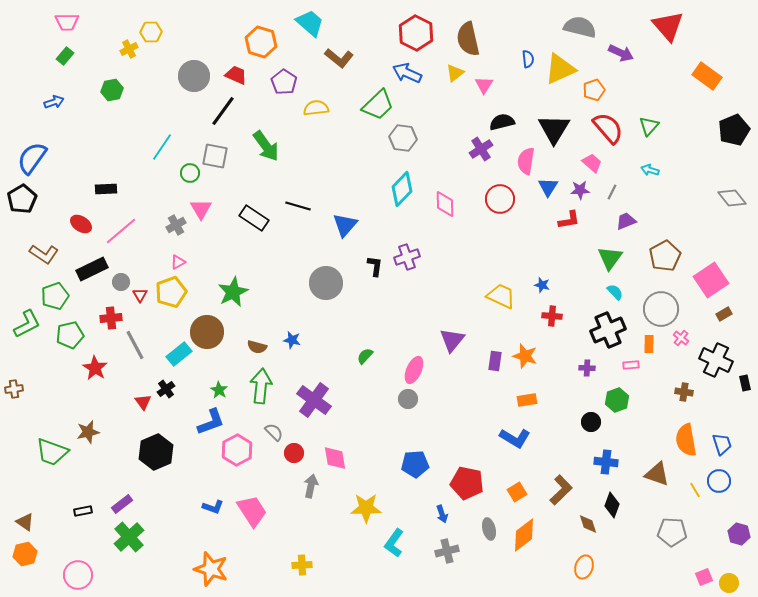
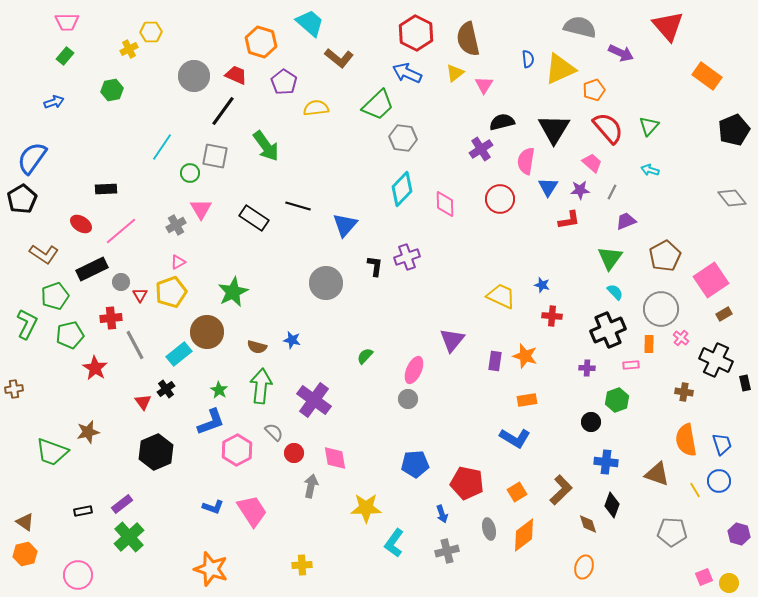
green L-shape at (27, 324): rotated 36 degrees counterclockwise
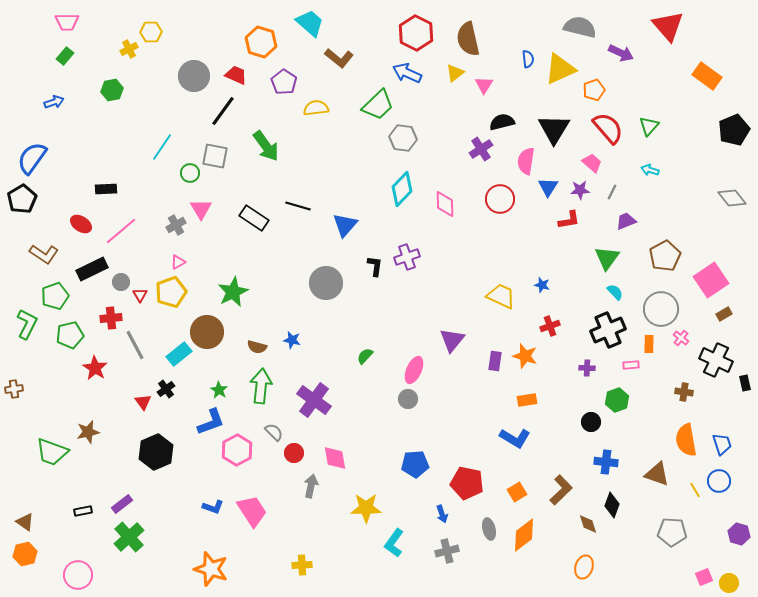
green triangle at (610, 258): moved 3 px left
red cross at (552, 316): moved 2 px left, 10 px down; rotated 24 degrees counterclockwise
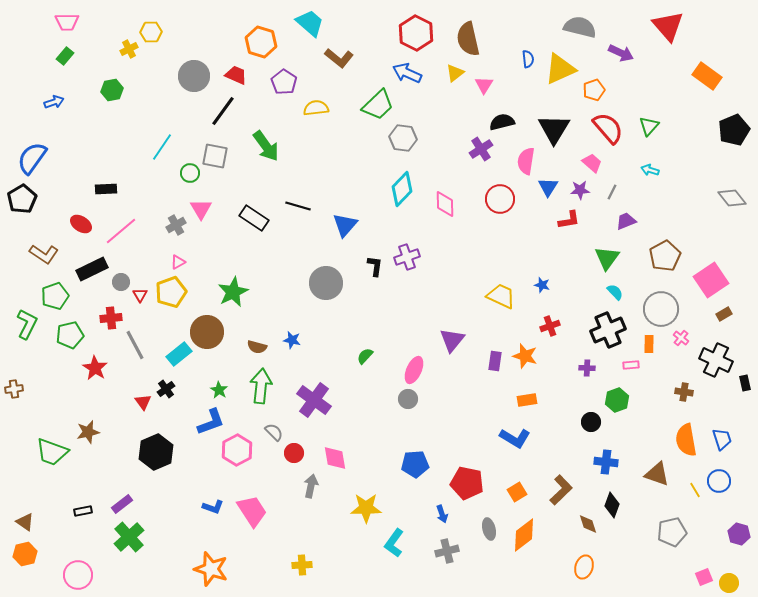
blue trapezoid at (722, 444): moved 5 px up
gray pentagon at (672, 532): rotated 16 degrees counterclockwise
